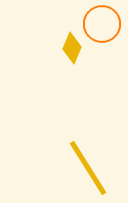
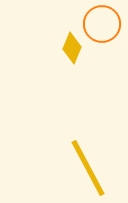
yellow line: rotated 4 degrees clockwise
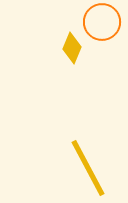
orange circle: moved 2 px up
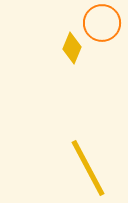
orange circle: moved 1 px down
